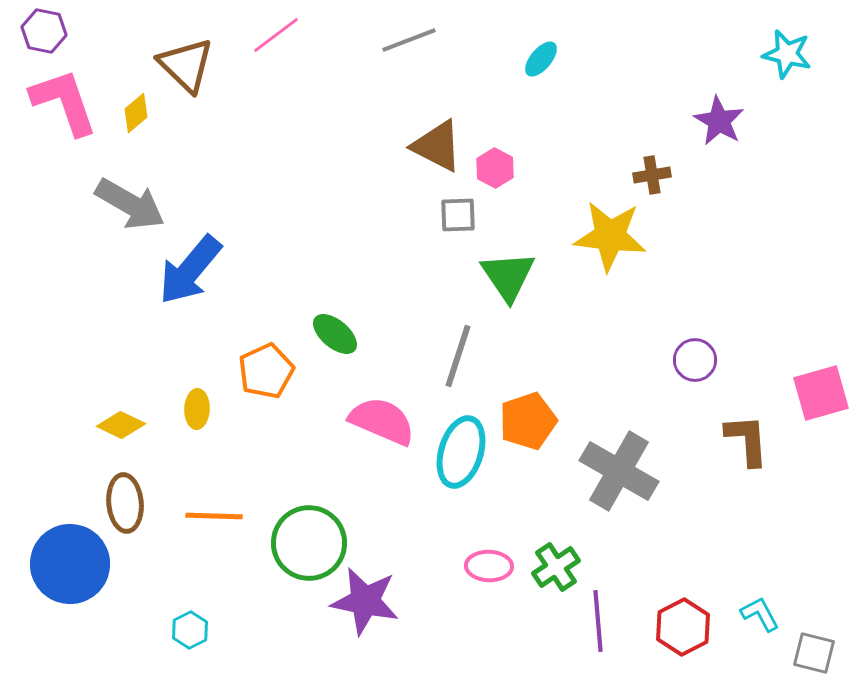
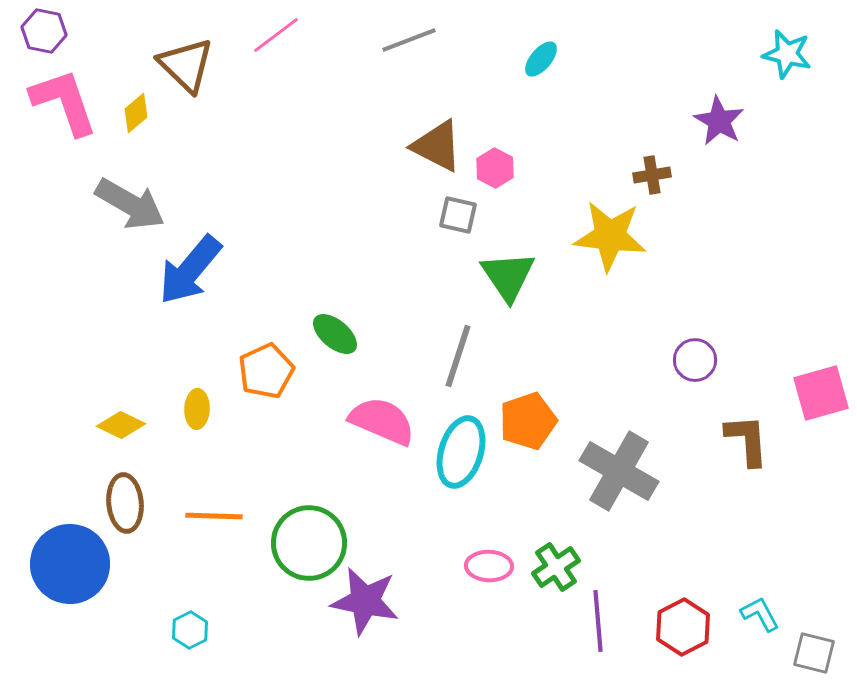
gray square at (458, 215): rotated 15 degrees clockwise
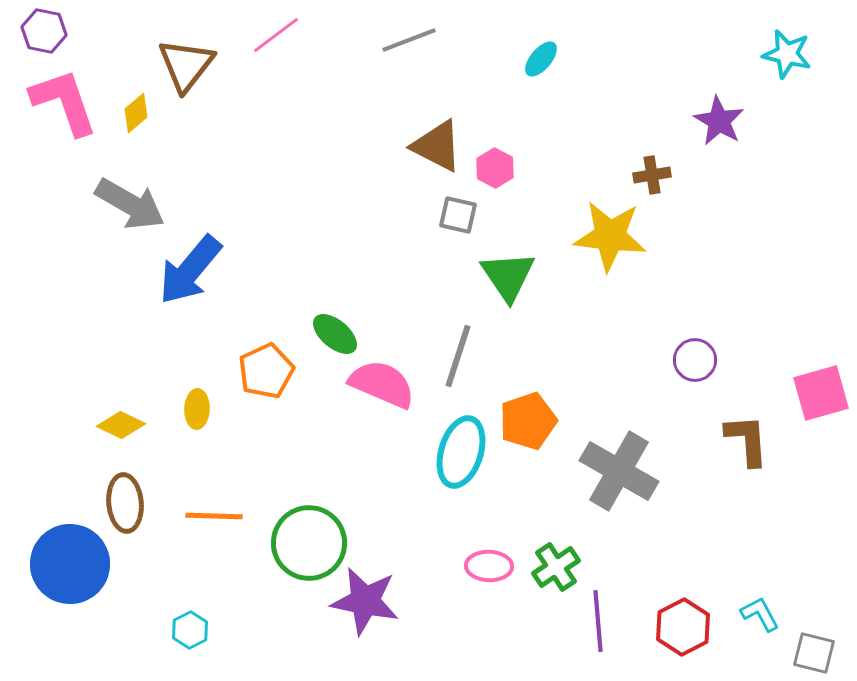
brown triangle at (186, 65): rotated 24 degrees clockwise
pink semicircle at (382, 421): moved 37 px up
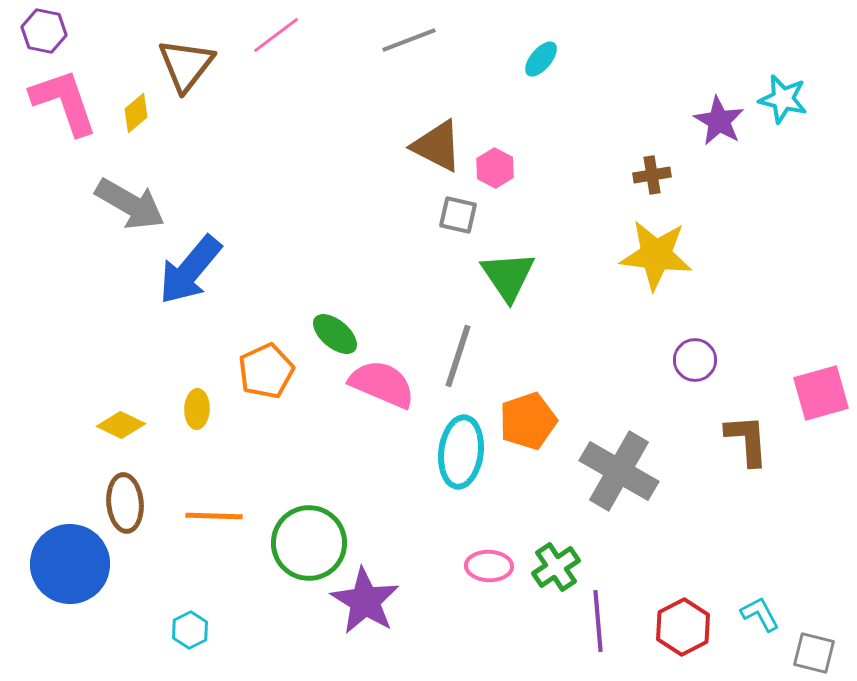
cyan star at (787, 54): moved 4 px left, 45 px down
yellow star at (610, 236): moved 46 px right, 19 px down
cyan ellipse at (461, 452): rotated 10 degrees counterclockwise
purple star at (365, 601): rotated 20 degrees clockwise
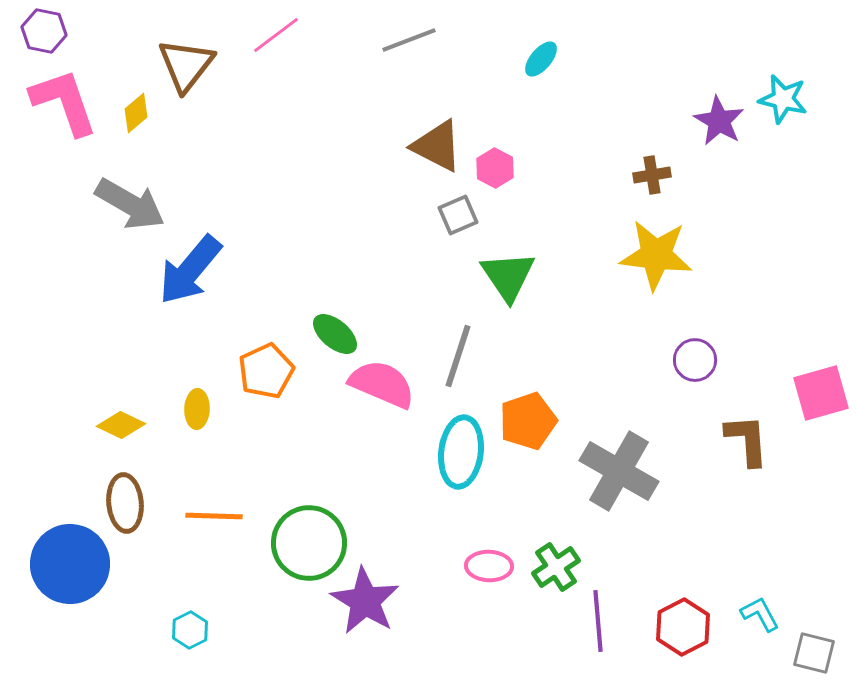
gray square at (458, 215): rotated 36 degrees counterclockwise
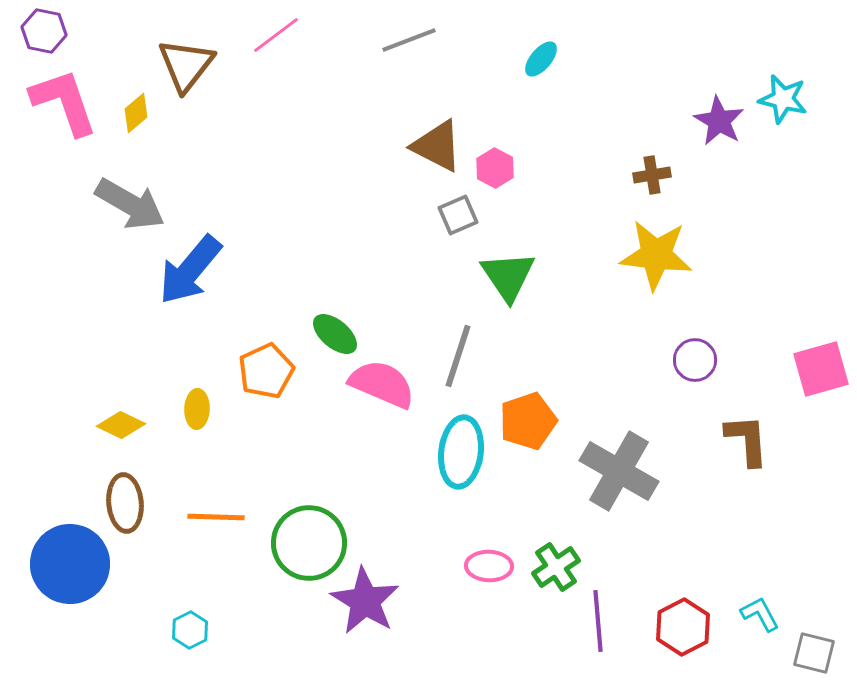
pink square at (821, 393): moved 24 px up
orange line at (214, 516): moved 2 px right, 1 px down
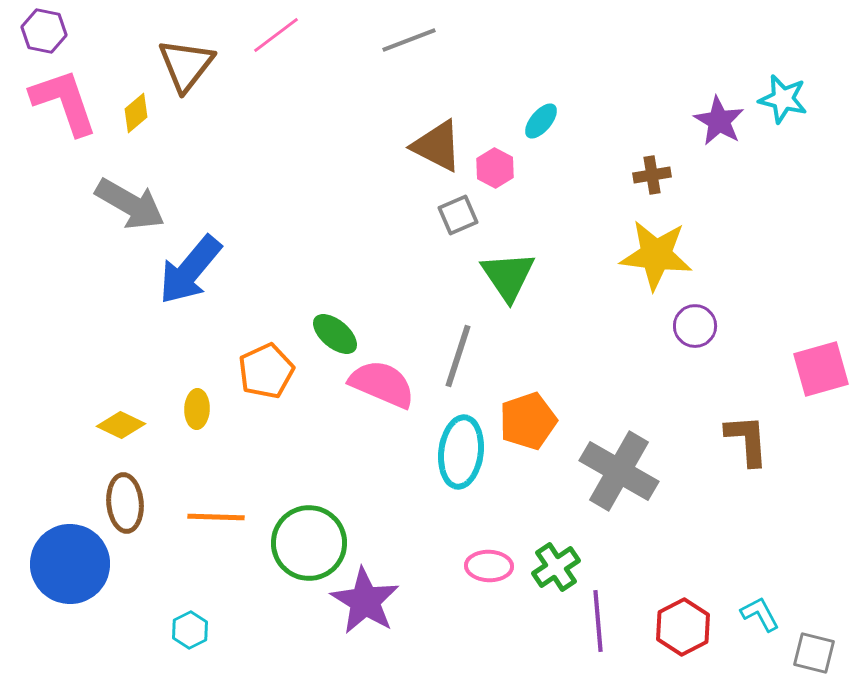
cyan ellipse at (541, 59): moved 62 px down
purple circle at (695, 360): moved 34 px up
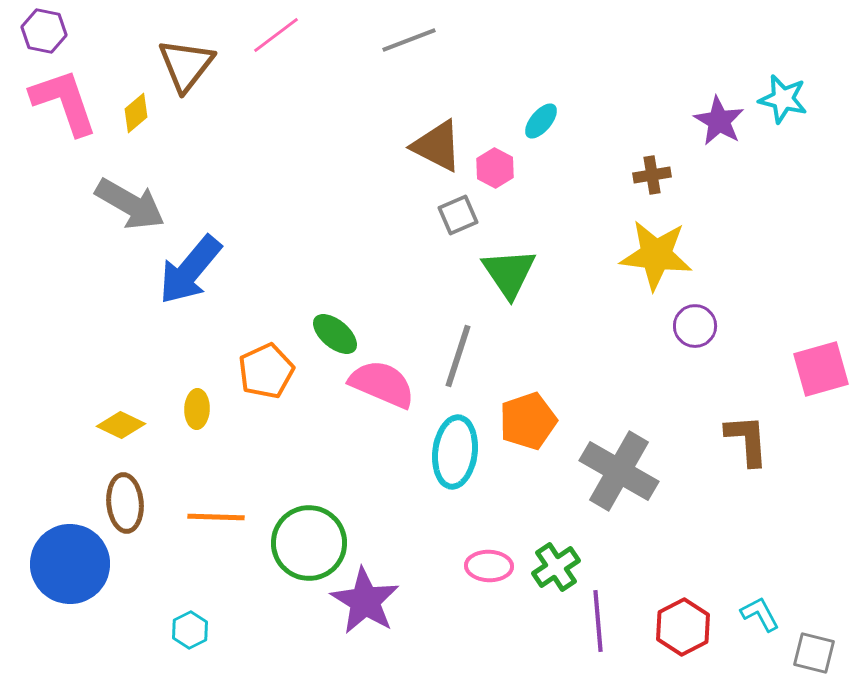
green triangle at (508, 276): moved 1 px right, 3 px up
cyan ellipse at (461, 452): moved 6 px left
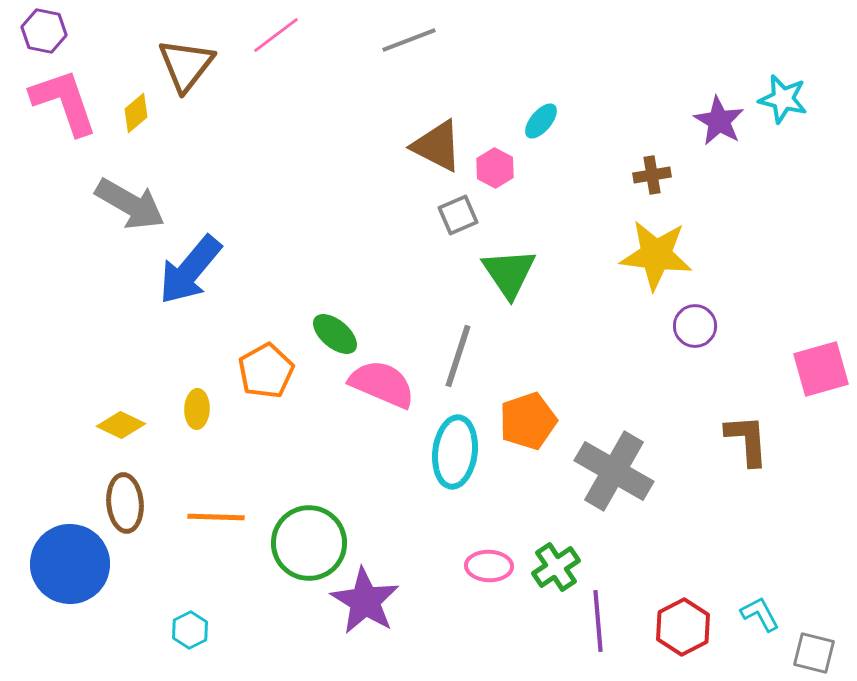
orange pentagon at (266, 371): rotated 4 degrees counterclockwise
gray cross at (619, 471): moved 5 px left
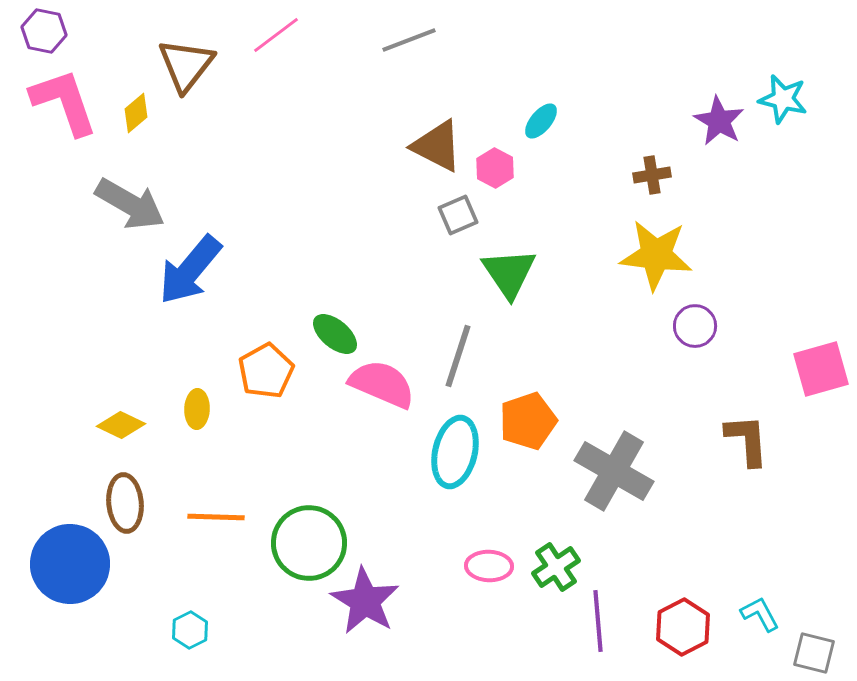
cyan ellipse at (455, 452): rotated 6 degrees clockwise
